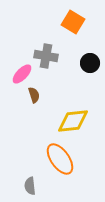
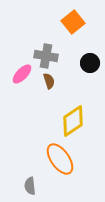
orange square: rotated 20 degrees clockwise
brown semicircle: moved 15 px right, 14 px up
yellow diamond: rotated 28 degrees counterclockwise
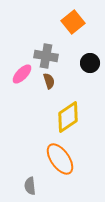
yellow diamond: moved 5 px left, 4 px up
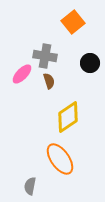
gray cross: moved 1 px left
gray semicircle: rotated 18 degrees clockwise
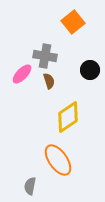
black circle: moved 7 px down
orange ellipse: moved 2 px left, 1 px down
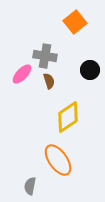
orange square: moved 2 px right
